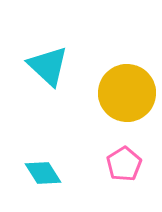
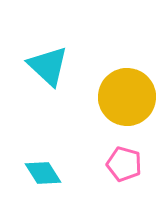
yellow circle: moved 4 px down
pink pentagon: rotated 24 degrees counterclockwise
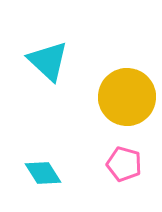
cyan triangle: moved 5 px up
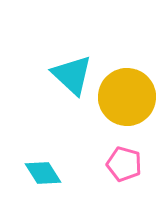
cyan triangle: moved 24 px right, 14 px down
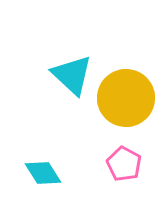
yellow circle: moved 1 px left, 1 px down
pink pentagon: rotated 12 degrees clockwise
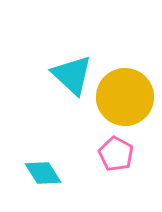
yellow circle: moved 1 px left, 1 px up
pink pentagon: moved 8 px left, 10 px up
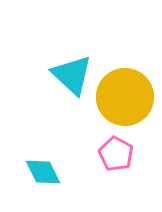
cyan diamond: moved 1 px up; rotated 6 degrees clockwise
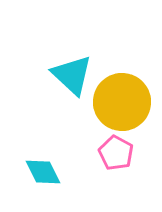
yellow circle: moved 3 px left, 5 px down
pink pentagon: moved 1 px up
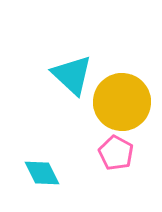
cyan diamond: moved 1 px left, 1 px down
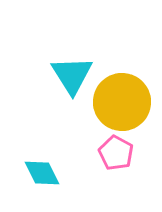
cyan triangle: rotated 15 degrees clockwise
